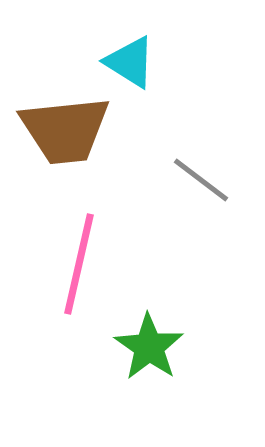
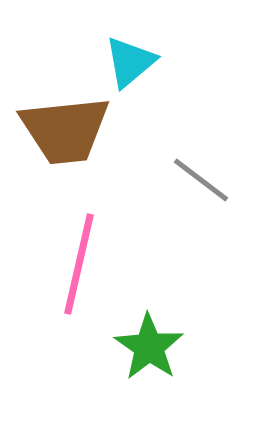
cyan triangle: rotated 48 degrees clockwise
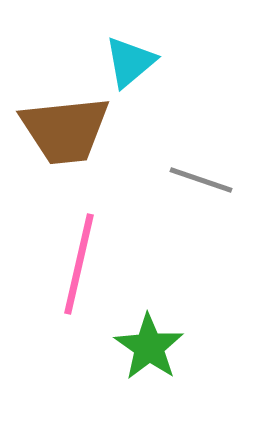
gray line: rotated 18 degrees counterclockwise
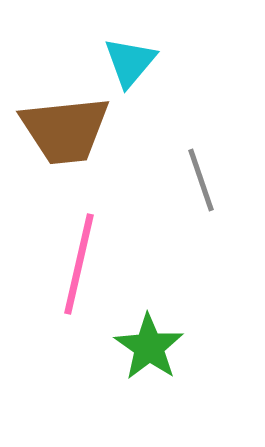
cyan triangle: rotated 10 degrees counterclockwise
gray line: rotated 52 degrees clockwise
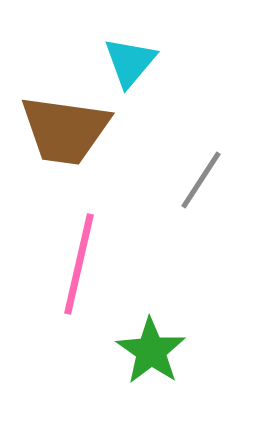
brown trapezoid: rotated 14 degrees clockwise
gray line: rotated 52 degrees clockwise
green star: moved 2 px right, 4 px down
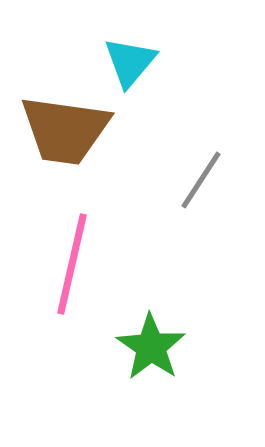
pink line: moved 7 px left
green star: moved 4 px up
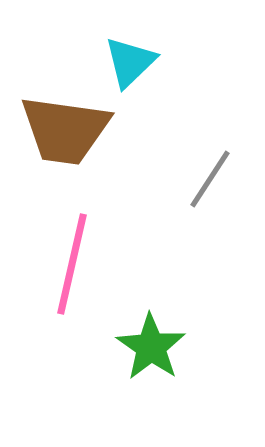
cyan triangle: rotated 6 degrees clockwise
gray line: moved 9 px right, 1 px up
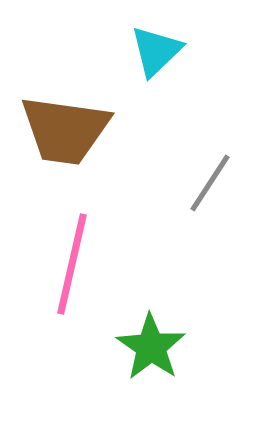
cyan triangle: moved 26 px right, 11 px up
gray line: moved 4 px down
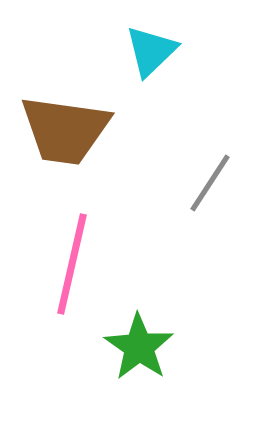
cyan triangle: moved 5 px left
green star: moved 12 px left
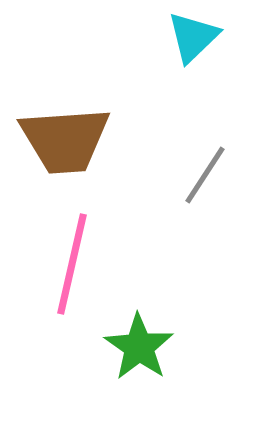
cyan triangle: moved 42 px right, 14 px up
brown trapezoid: moved 10 px down; rotated 12 degrees counterclockwise
gray line: moved 5 px left, 8 px up
